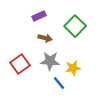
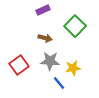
purple rectangle: moved 4 px right, 6 px up
red square: moved 1 px left, 1 px down
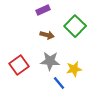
brown arrow: moved 2 px right, 3 px up
yellow star: moved 1 px right, 1 px down
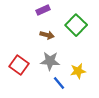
green square: moved 1 px right, 1 px up
red square: rotated 18 degrees counterclockwise
yellow star: moved 4 px right, 2 px down
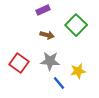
red square: moved 2 px up
